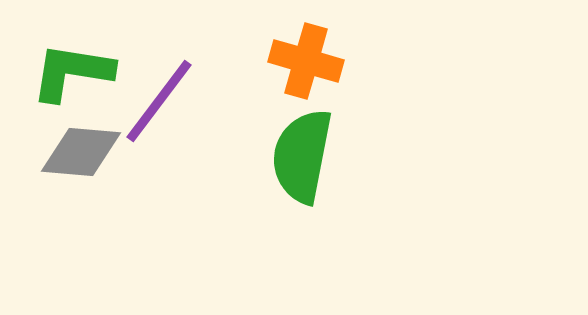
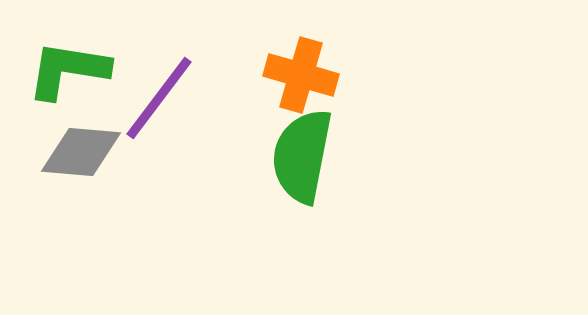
orange cross: moved 5 px left, 14 px down
green L-shape: moved 4 px left, 2 px up
purple line: moved 3 px up
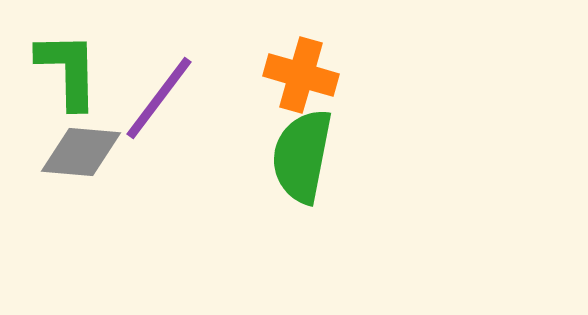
green L-shape: rotated 80 degrees clockwise
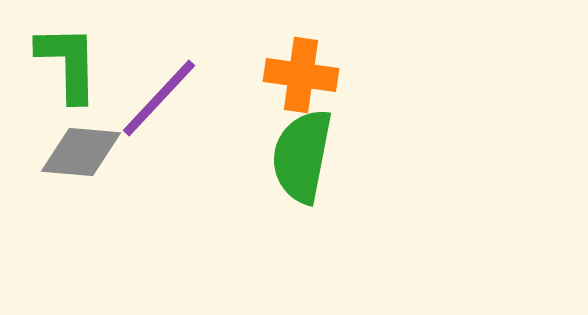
green L-shape: moved 7 px up
orange cross: rotated 8 degrees counterclockwise
purple line: rotated 6 degrees clockwise
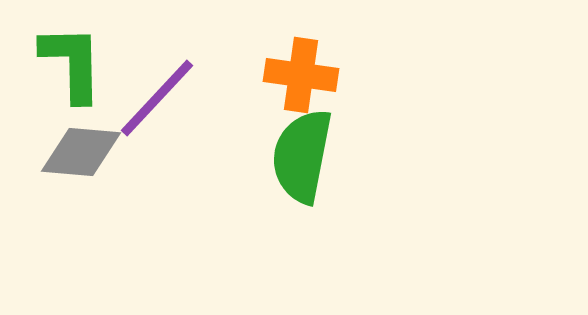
green L-shape: moved 4 px right
purple line: moved 2 px left
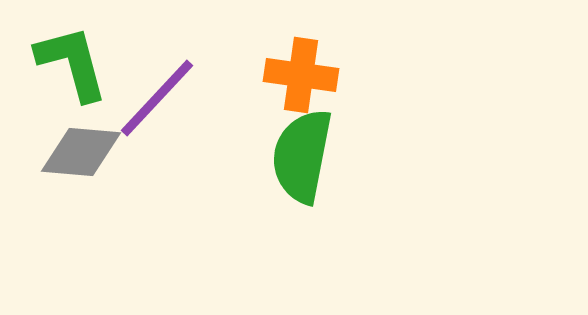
green L-shape: rotated 14 degrees counterclockwise
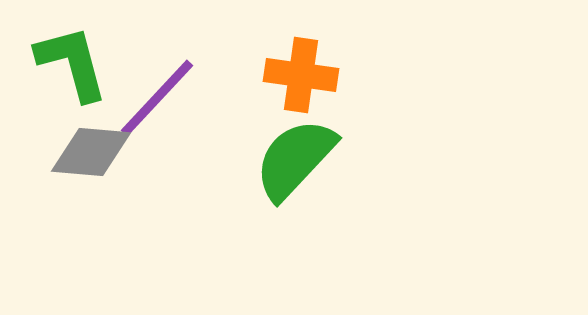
gray diamond: moved 10 px right
green semicircle: moved 7 px left, 3 px down; rotated 32 degrees clockwise
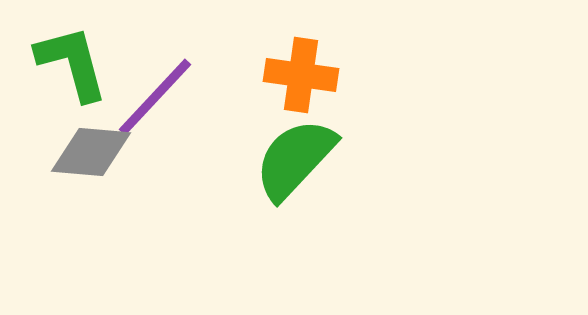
purple line: moved 2 px left, 1 px up
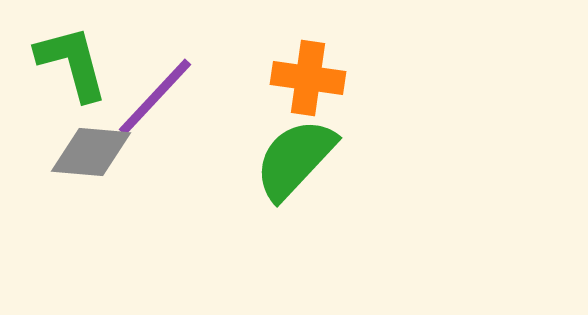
orange cross: moved 7 px right, 3 px down
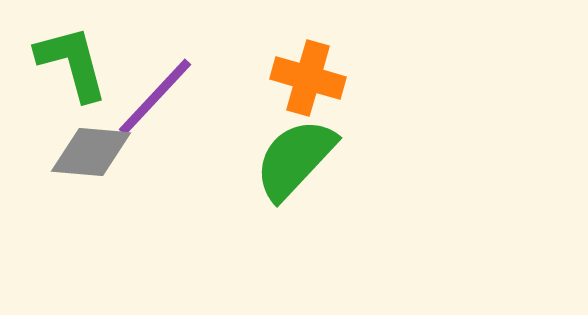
orange cross: rotated 8 degrees clockwise
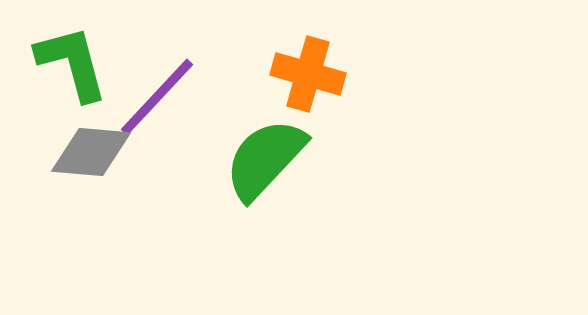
orange cross: moved 4 px up
purple line: moved 2 px right
green semicircle: moved 30 px left
